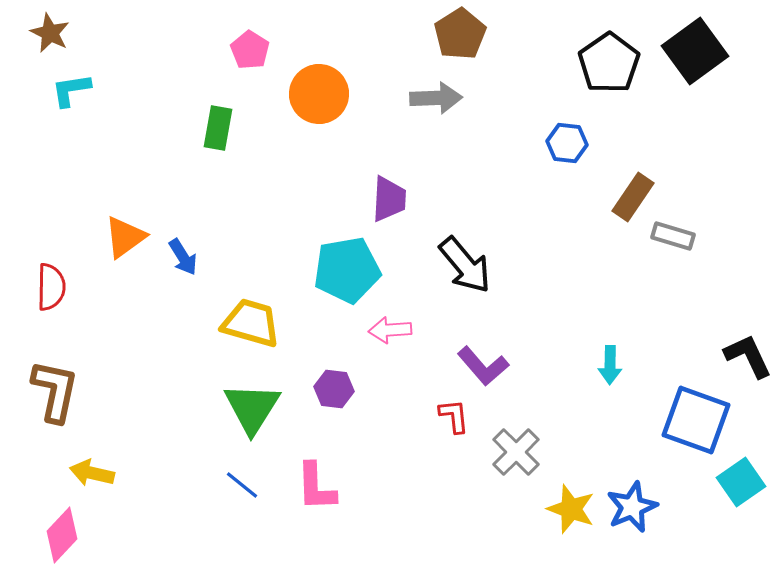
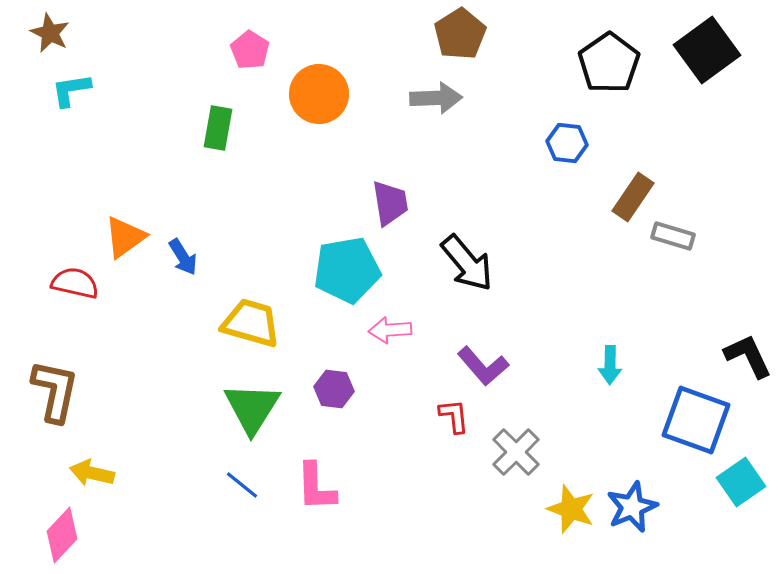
black square: moved 12 px right, 1 px up
purple trapezoid: moved 1 px right, 4 px down; rotated 12 degrees counterclockwise
black arrow: moved 2 px right, 2 px up
red semicircle: moved 24 px right, 4 px up; rotated 78 degrees counterclockwise
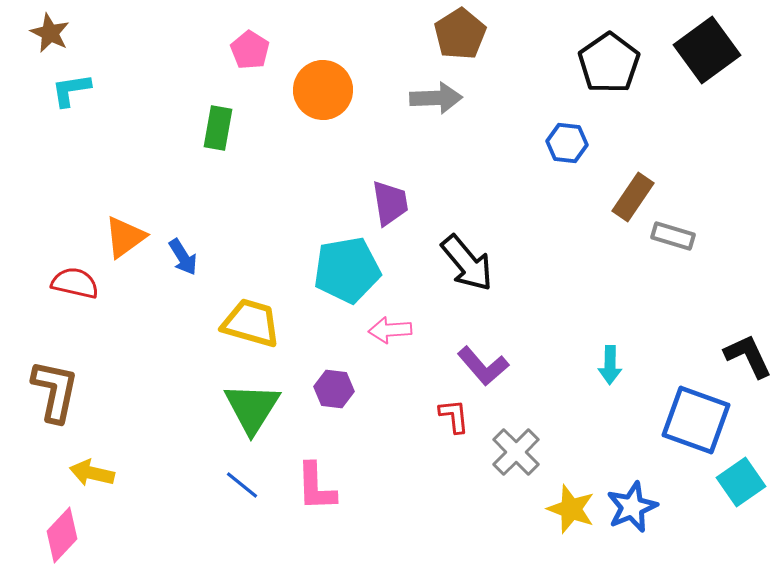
orange circle: moved 4 px right, 4 px up
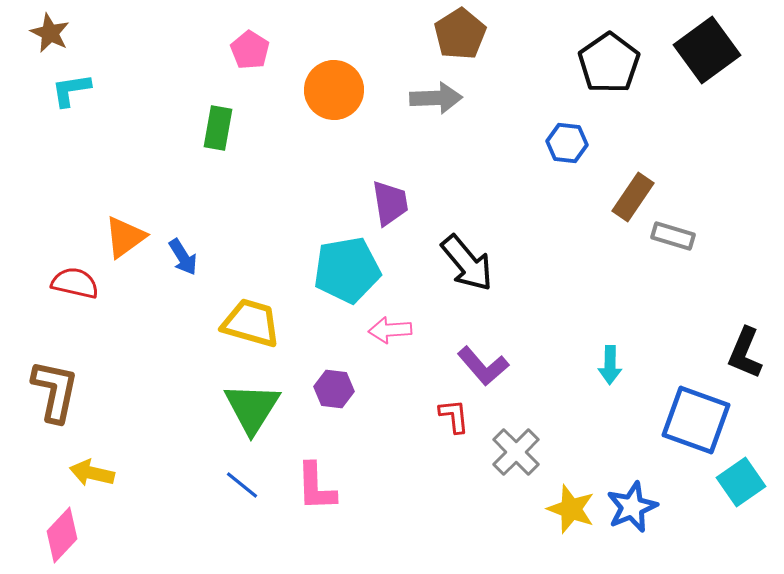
orange circle: moved 11 px right
black L-shape: moved 3 px left, 3 px up; rotated 132 degrees counterclockwise
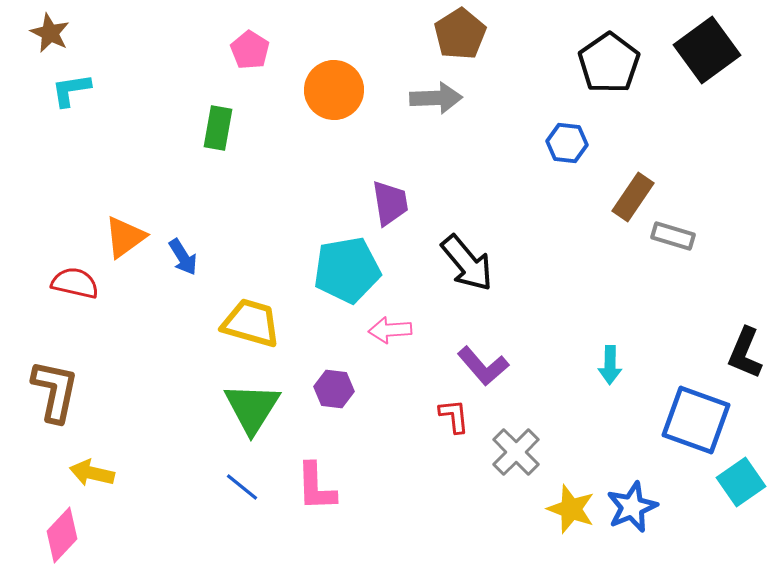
blue line: moved 2 px down
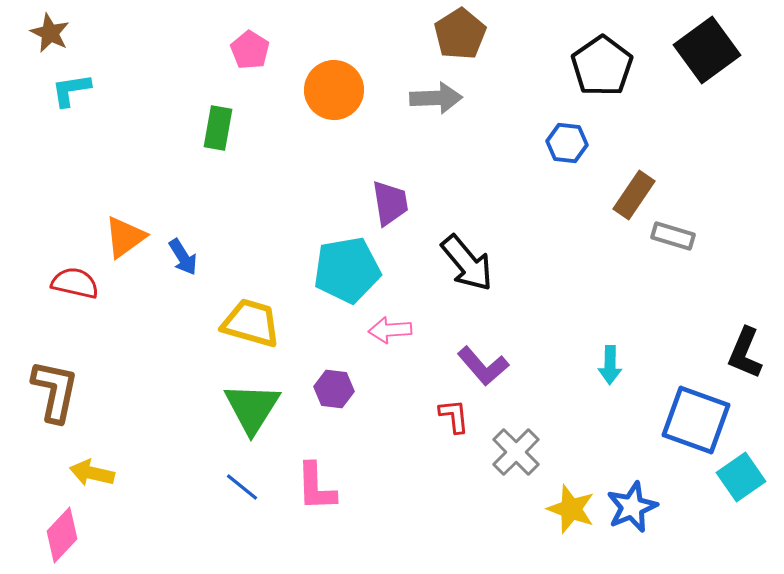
black pentagon: moved 7 px left, 3 px down
brown rectangle: moved 1 px right, 2 px up
cyan square: moved 5 px up
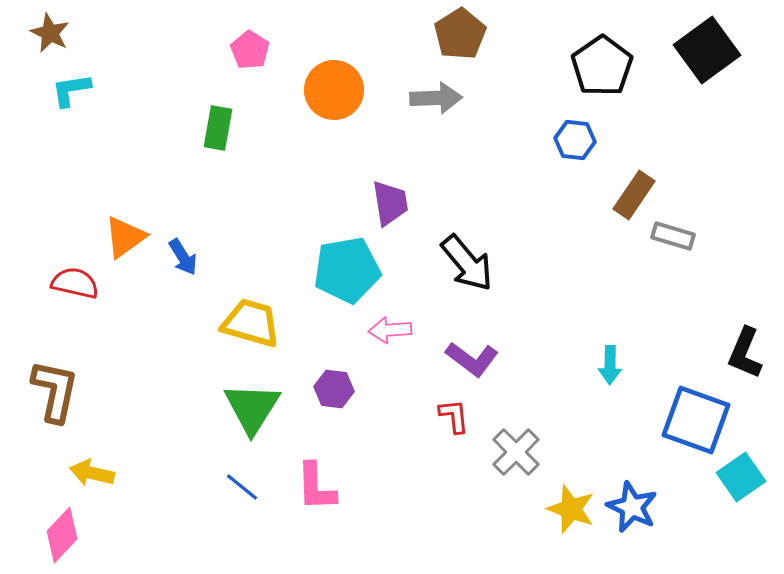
blue hexagon: moved 8 px right, 3 px up
purple L-shape: moved 11 px left, 7 px up; rotated 12 degrees counterclockwise
blue star: rotated 24 degrees counterclockwise
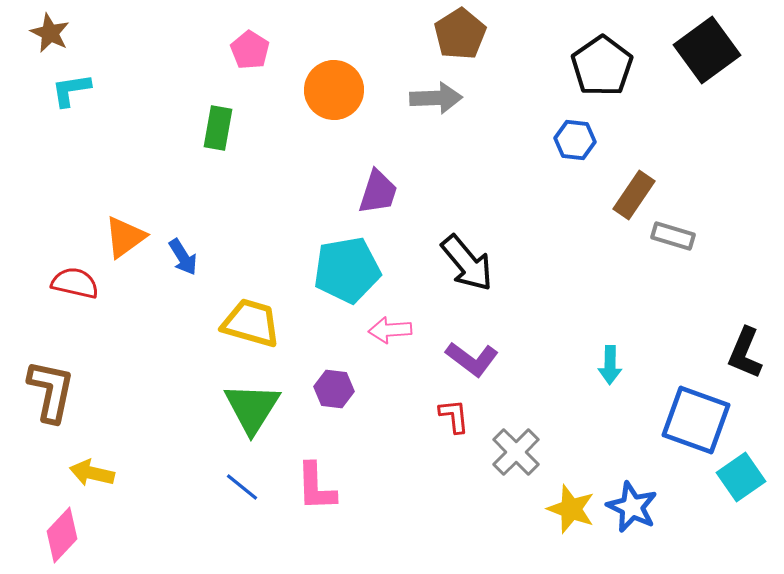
purple trapezoid: moved 12 px left, 11 px up; rotated 27 degrees clockwise
brown L-shape: moved 4 px left
